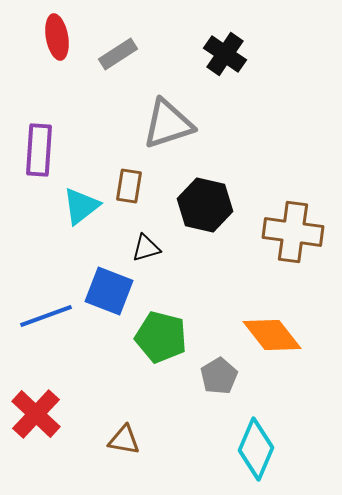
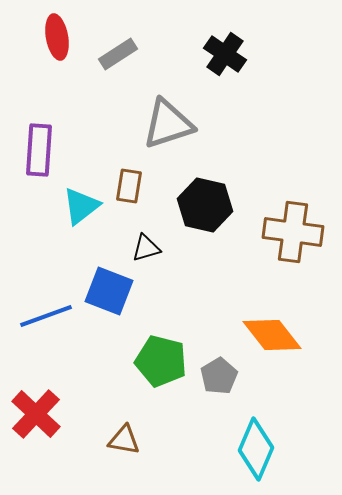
green pentagon: moved 24 px down
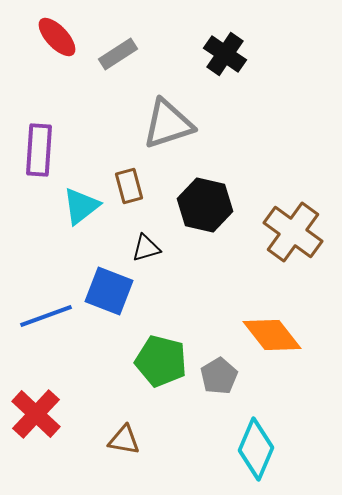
red ellipse: rotated 33 degrees counterclockwise
brown rectangle: rotated 24 degrees counterclockwise
brown cross: rotated 28 degrees clockwise
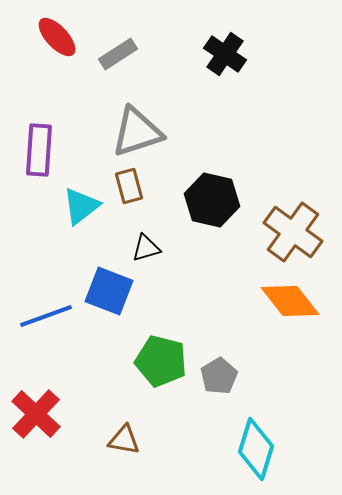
gray triangle: moved 31 px left, 8 px down
black hexagon: moved 7 px right, 5 px up
orange diamond: moved 18 px right, 34 px up
cyan diamond: rotated 6 degrees counterclockwise
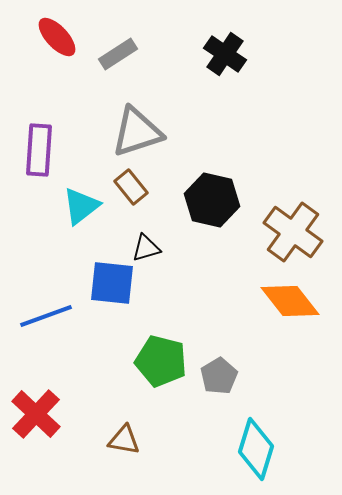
brown rectangle: moved 2 px right, 1 px down; rotated 24 degrees counterclockwise
blue square: moved 3 px right, 8 px up; rotated 15 degrees counterclockwise
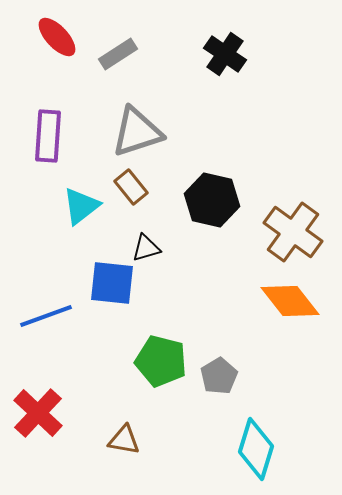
purple rectangle: moved 9 px right, 14 px up
red cross: moved 2 px right, 1 px up
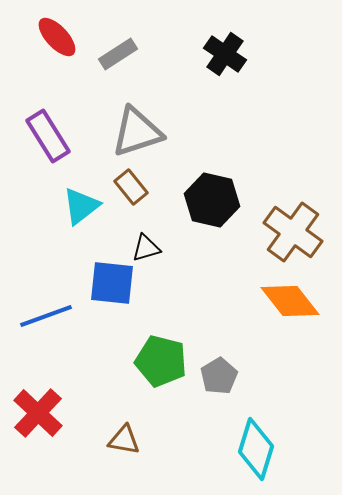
purple rectangle: rotated 36 degrees counterclockwise
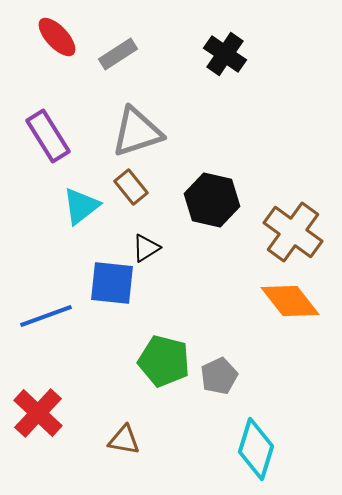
black triangle: rotated 16 degrees counterclockwise
green pentagon: moved 3 px right
gray pentagon: rotated 6 degrees clockwise
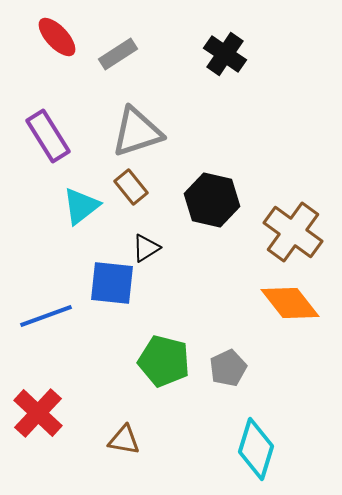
orange diamond: moved 2 px down
gray pentagon: moved 9 px right, 8 px up
